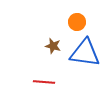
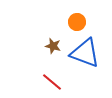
blue triangle: rotated 12 degrees clockwise
red line: moved 8 px right; rotated 35 degrees clockwise
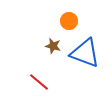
orange circle: moved 8 px left, 1 px up
red line: moved 13 px left
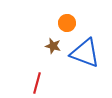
orange circle: moved 2 px left, 2 px down
red line: moved 2 px left, 1 px down; rotated 65 degrees clockwise
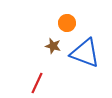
red line: rotated 10 degrees clockwise
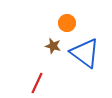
blue triangle: rotated 16 degrees clockwise
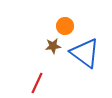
orange circle: moved 2 px left, 3 px down
brown star: rotated 21 degrees counterclockwise
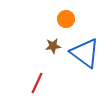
orange circle: moved 1 px right, 7 px up
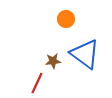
brown star: moved 15 px down
blue triangle: moved 1 px down
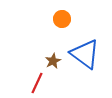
orange circle: moved 4 px left
brown star: rotated 21 degrees counterclockwise
